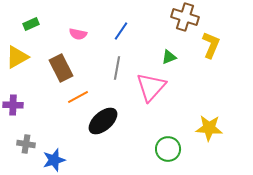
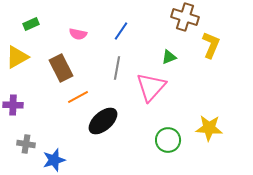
green circle: moved 9 px up
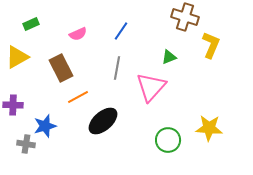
pink semicircle: rotated 36 degrees counterclockwise
blue star: moved 9 px left, 34 px up
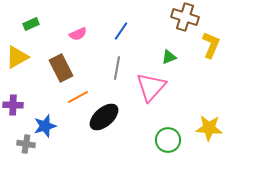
black ellipse: moved 1 px right, 4 px up
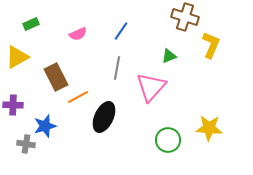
green triangle: moved 1 px up
brown rectangle: moved 5 px left, 9 px down
black ellipse: rotated 24 degrees counterclockwise
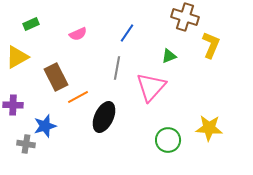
blue line: moved 6 px right, 2 px down
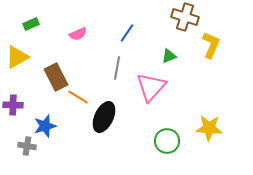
orange line: rotated 60 degrees clockwise
green circle: moved 1 px left, 1 px down
gray cross: moved 1 px right, 2 px down
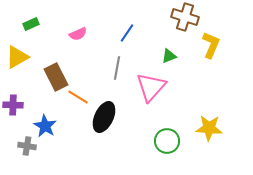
blue star: rotated 25 degrees counterclockwise
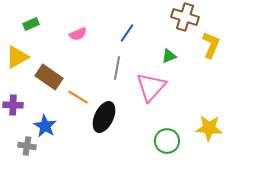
brown rectangle: moved 7 px left; rotated 28 degrees counterclockwise
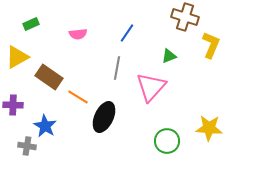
pink semicircle: rotated 18 degrees clockwise
